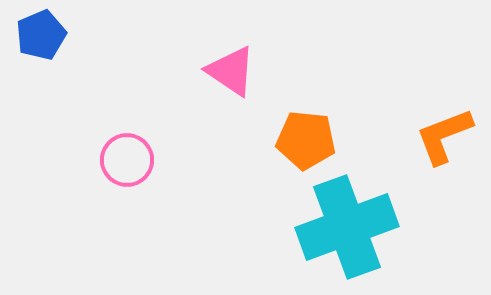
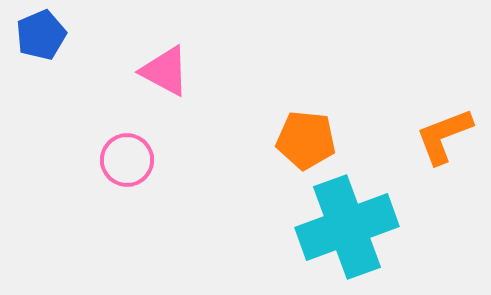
pink triangle: moved 66 px left; rotated 6 degrees counterclockwise
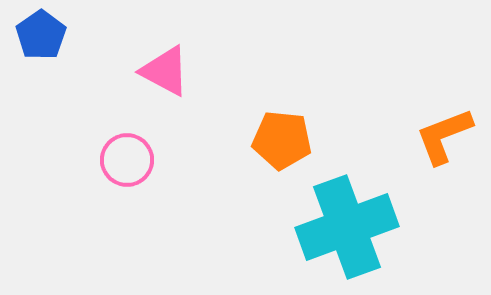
blue pentagon: rotated 12 degrees counterclockwise
orange pentagon: moved 24 px left
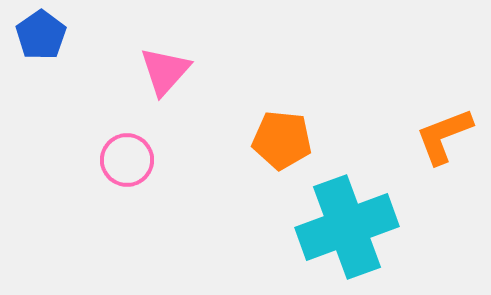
pink triangle: rotated 44 degrees clockwise
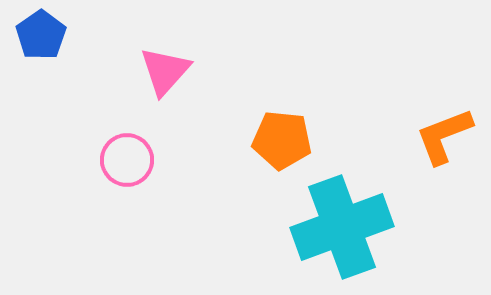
cyan cross: moved 5 px left
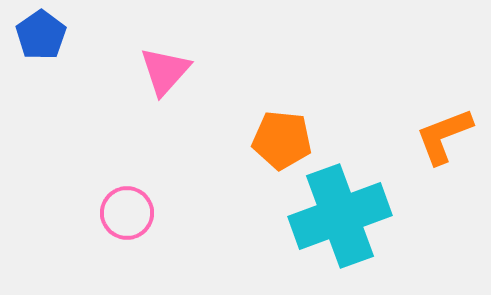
pink circle: moved 53 px down
cyan cross: moved 2 px left, 11 px up
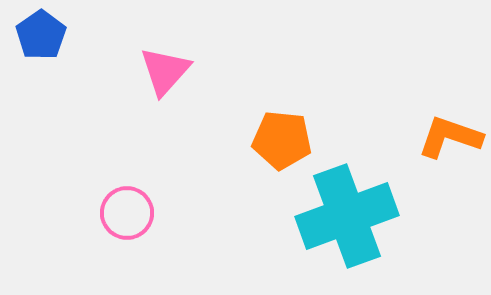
orange L-shape: moved 6 px right, 1 px down; rotated 40 degrees clockwise
cyan cross: moved 7 px right
